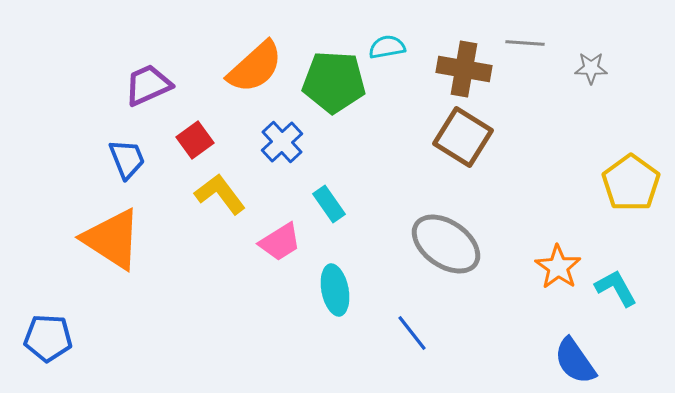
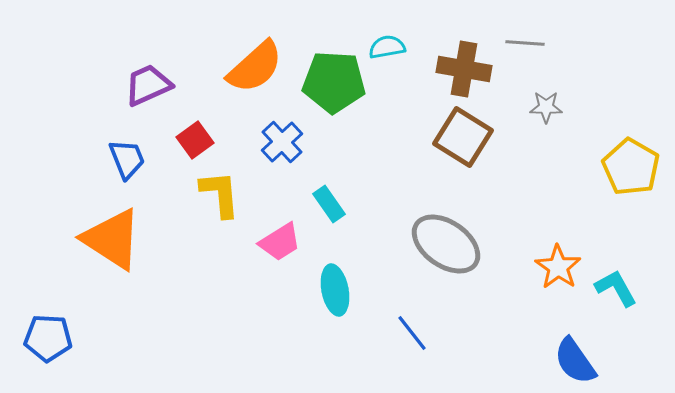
gray star: moved 45 px left, 39 px down
yellow pentagon: moved 16 px up; rotated 6 degrees counterclockwise
yellow L-shape: rotated 32 degrees clockwise
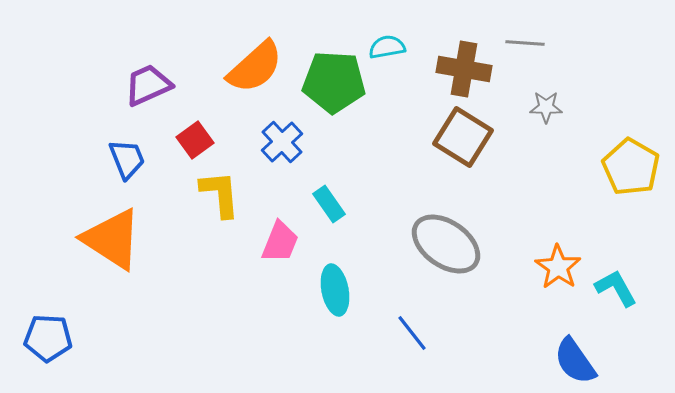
pink trapezoid: rotated 36 degrees counterclockwise
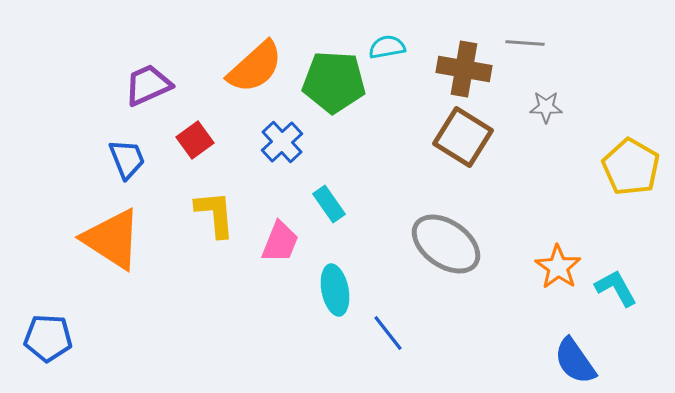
yellow L-shape: moved 5 px left, 20 px down
blue line: moved 24 px left
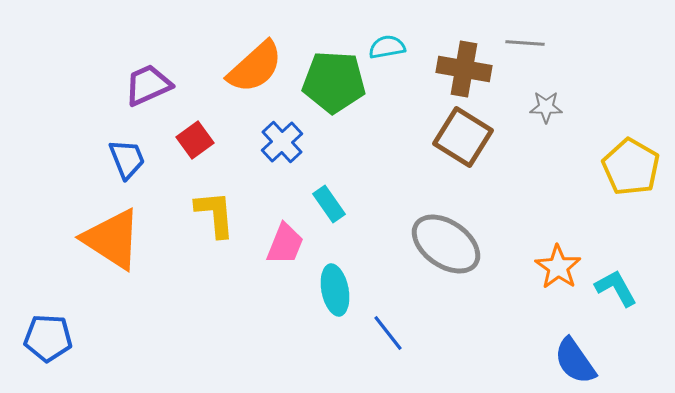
pink trapezoid: moved 5 px right, 2 px down
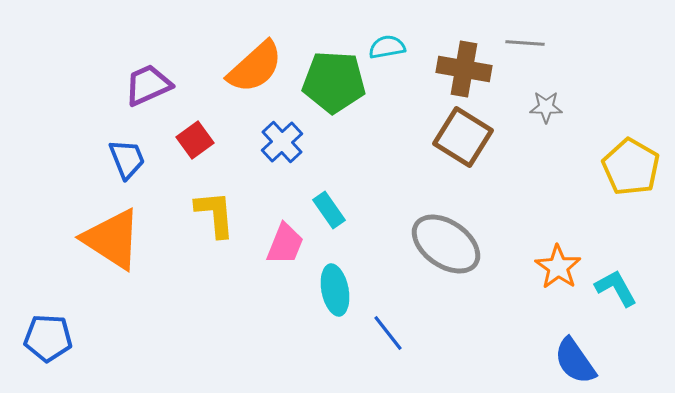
cyan rectangle: moved 6 px down
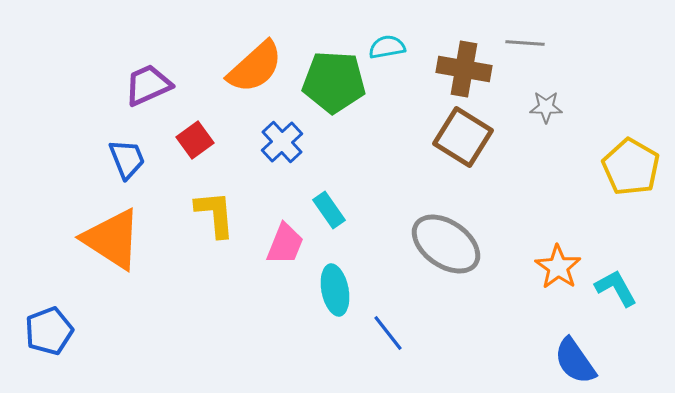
blue pentagon: moved 1 px right, 7 px up; rotated 24 degrees counterclockwise
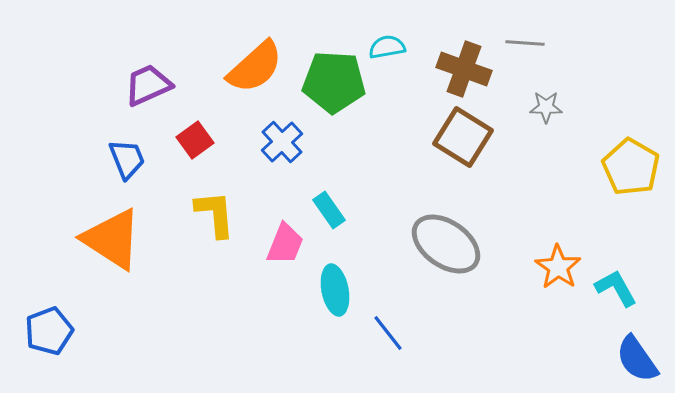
brown cross: rotated 10 degrees clockwise
blue semicircle: moved 62 px right, 2 px up
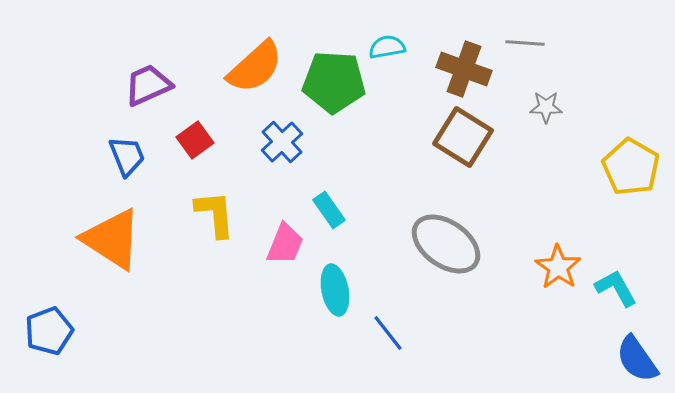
blue trapezoid: moved 3 px up
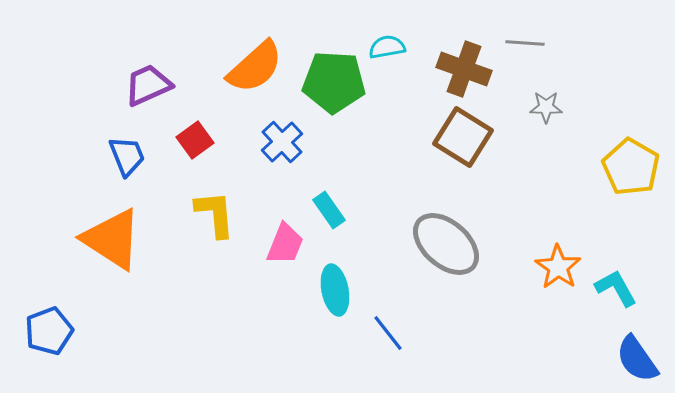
gray ellipse: rotated 6 degrees clockwise
